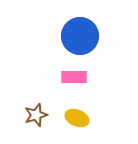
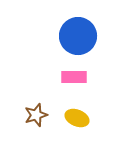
blue circle: moved 2 px left
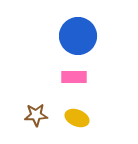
brown star: rotated 15 degrees clockwise
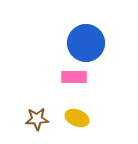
blue circle: moved 8 px right, 7 px down
brown star: moved 1 px right, 4 px down
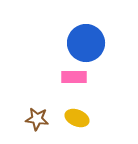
brown star: rotated 10 degrees clockwise
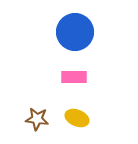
blue circle: moved 11 px left, 11 px up
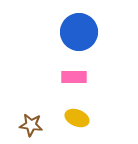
blue circle: moved 4 px right
brown star: moved 6 px left, 6 px down
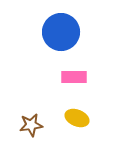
blue circle: moved 18 px left
brown star: rotated 15 degrees counterclockwise
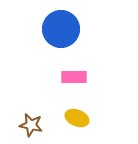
blue circle: moved 3 px up
brown star: rotated 20 degrees clockwise
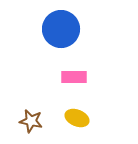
brown star: moved 4 px up
